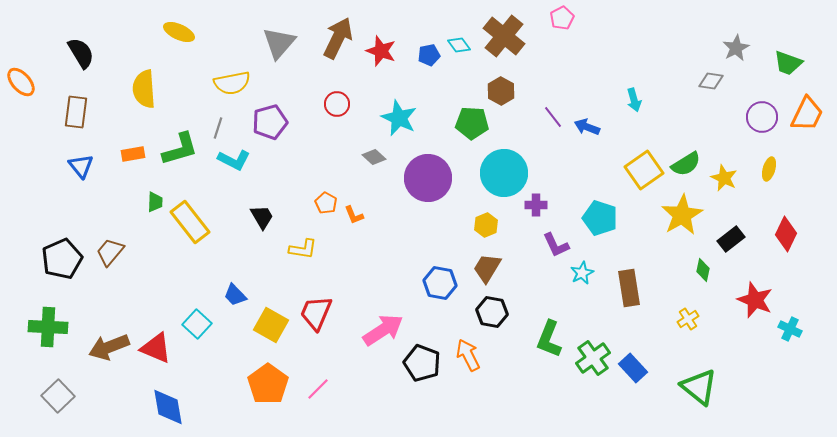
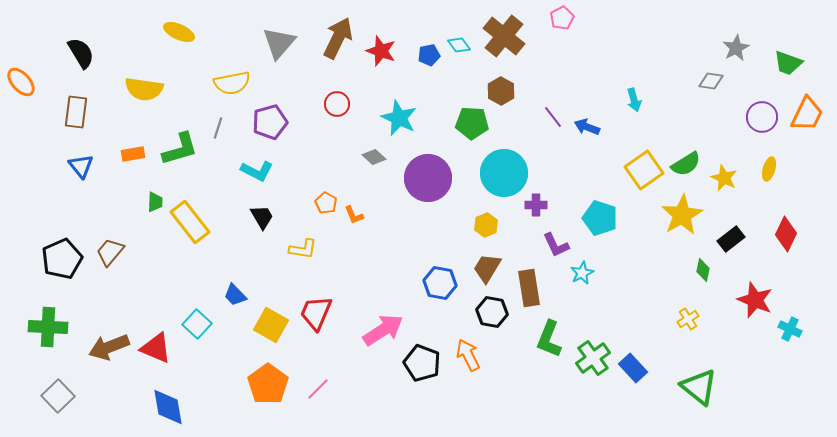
yellow semicircle at (144, 89): rotated 78 degrees counterclockwise
cyan L-shape at (234, 160): moved 23 px right, 11 px down
brown rectangle at (629, 288): moved 100 px left
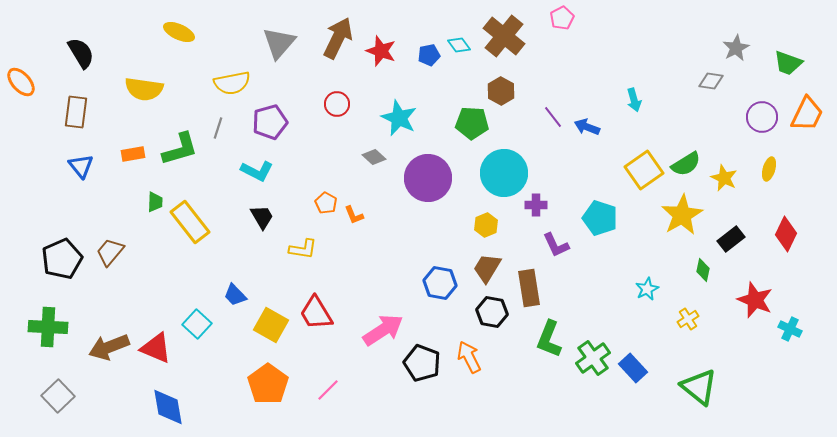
cyan star at (582, 273): moved 65 px right, 16 px down
red trapezoid at (316, 313): rotated 54 degrees counterclockwise
orange arrow at (468, 355): moved 1 px right, 2 px down
pink line at (318, 389): moved 10 px right, 1 px down
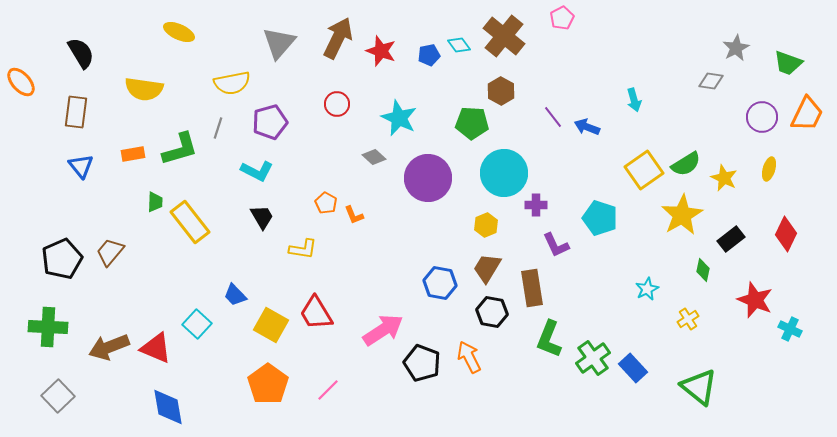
brown rectangle at (529, 288): moved 3 px right
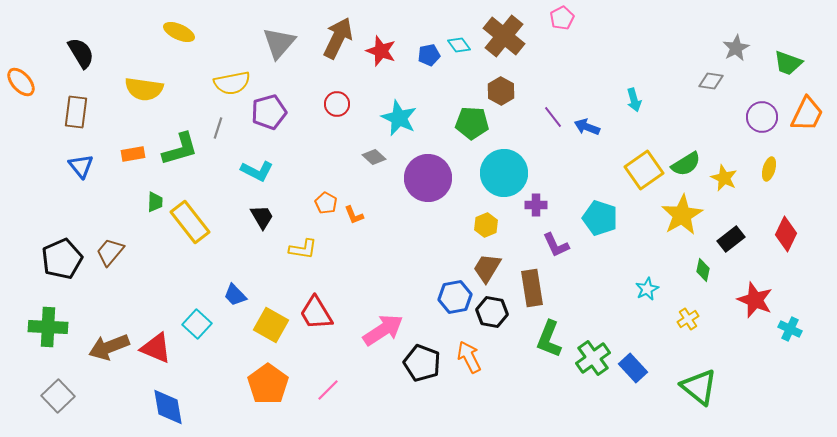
purple pentagon at (270, 122): moved 1 px left, 10 px up
blue hexagon at (440, 283): moved 15 px right, 14 px down; rotated 20 degrees counterclockwise
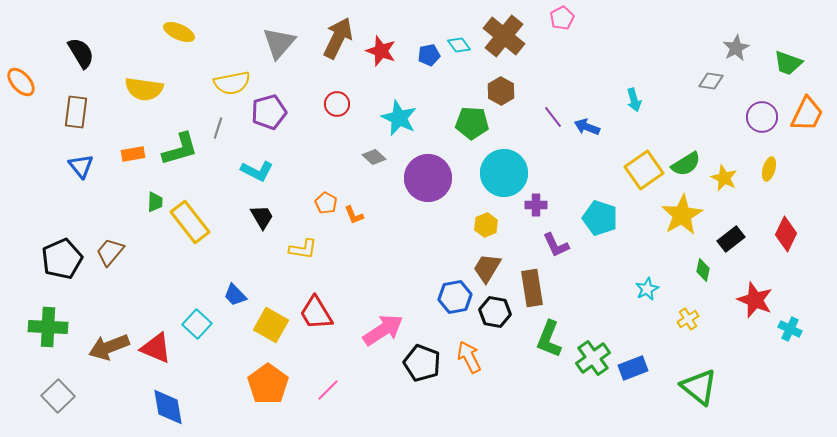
black hexagon at (492, 312): moved 3 px right
blue rectangle at (633, 368): rotated 68 degrees counterclockwise
